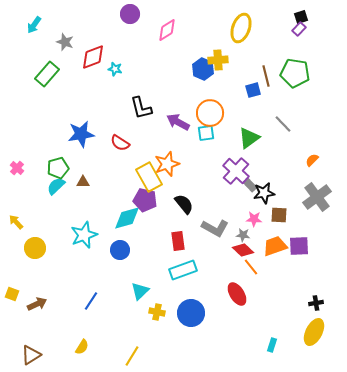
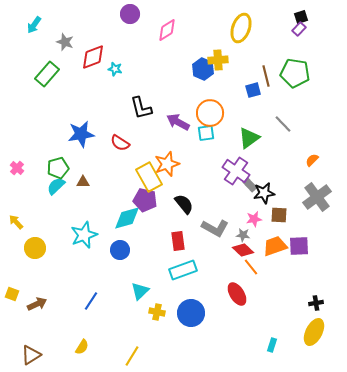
purple cross at (236, 171): rotated 8 degrees counterclockwise
pink star at (254, 219): rotated 14 degrees counterclockwise
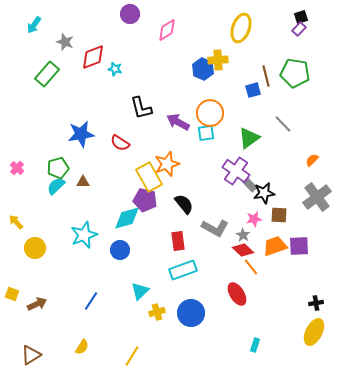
gray star at (243, 235): rotated 24 degrees clockwise
yellow cross at (157, 312): rotated 28 degrees counterclockwise
cyan rectangle at (272, 345): moved 17 px left
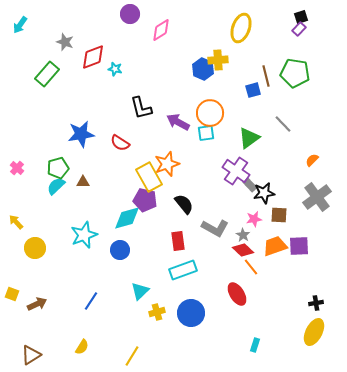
cyan arrow at (34, 25): moved 14 px left
pink diamond at (167, 30): moved 6 px left
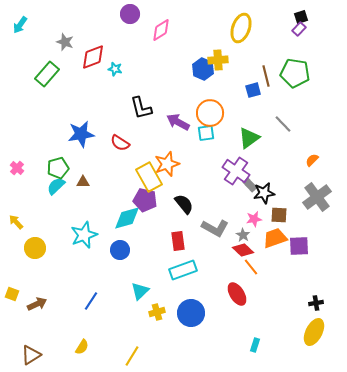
orange trapezoid at (275, 246): moved 8 px up
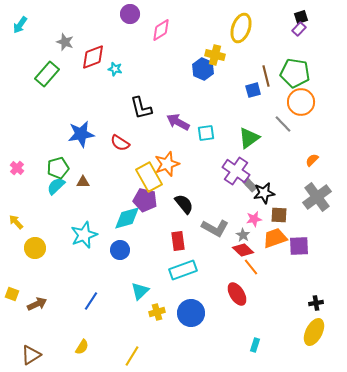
yellow cross at (218, 60): moved 3 px left, 5 px up; rotated 18 degrees clockwise
orange circle at (210, 113): moved 91 px right, 11 px up
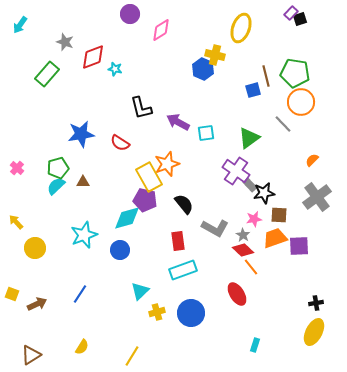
black square at (301, 17): moved 1 px left, 2 px down
purple rectangle at (299, 29): moved 8 px left, 16 px up
blue line at (91, 301): moved 11 px left, 7 px up
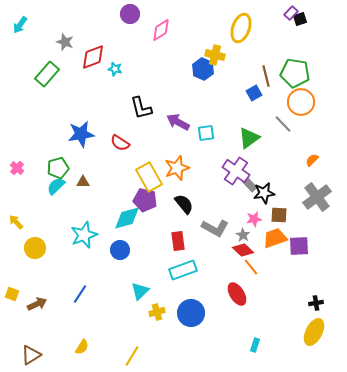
blue square at (253, 90): moved 1 px right, 3 px down; rotated 14 degrees counterclockwise
orange star at (167, 164): moved 10 px right, 4 px down
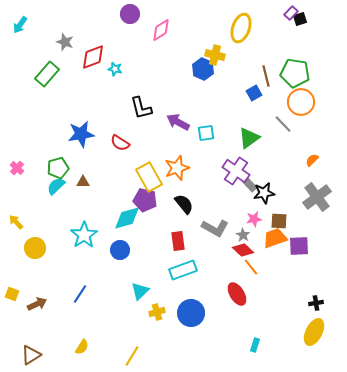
brown square at (279, 215): moved 6 px down
cyan star at (84, 235): rotated 12 degrees counterclockwise
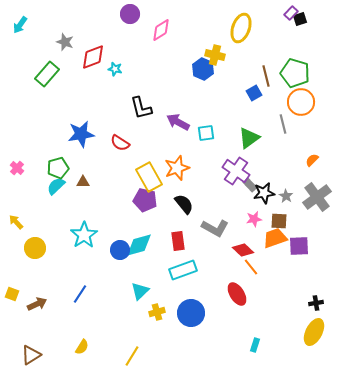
green pentagon at (295, 73): rotated 8 degrees clockwise
gray line at (283, 124): rotated 30 degrees clockwise
cyan diamond at (127, 218): moved 12 px right, 27 px down
gray star at (243, 235): moved 43 px right, 39 px up
